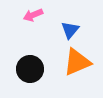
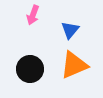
pink arrow: rotated 48 degrees counterclockwise
orange triangle: moved 3 px left, 3 px down
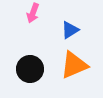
pink arrow: moved 2 px up
blue triangle: rotated 18 degrees clockwise
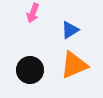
black circle: moved 1 px down
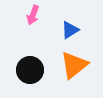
pink arrow: moved 2 px down
orange triangle: rotated 16 degrees counterclockwise
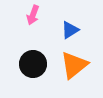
black circle: moved 3 px right, 6 px up
